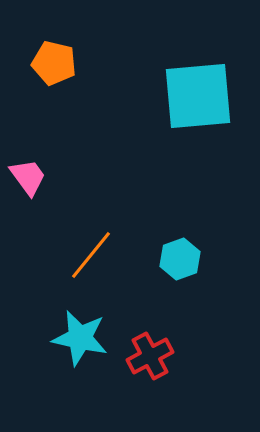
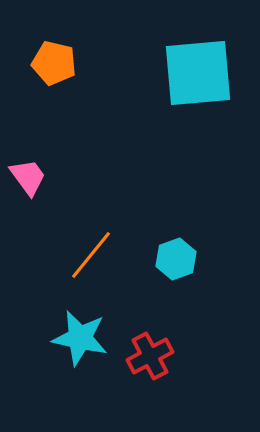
cyan square: moved 23 px up
cyan hexagon: moved 4 px left
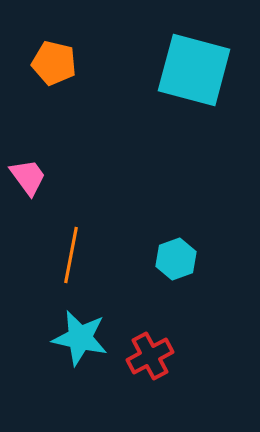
cyan square: moved 4 px left, 3 px up; rotated 20 degrees clockwise
orange line: moved 20 px left; rotated 28 degrees counterclockwise
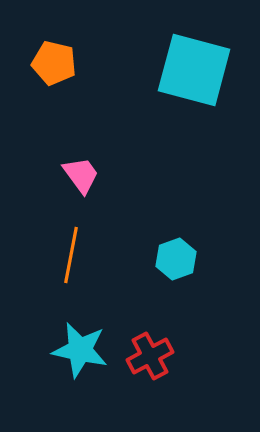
pink trapezoid: moved 53 px right, 2 px up
cyan star: moved 12 px down
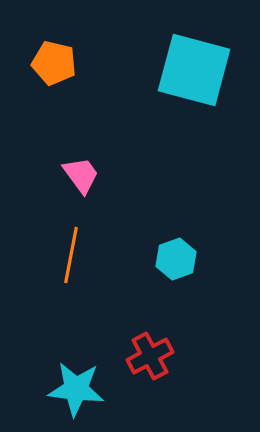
cyan star: moved 4 px left, 39 px down; rotated 6 degrees counterclockwise
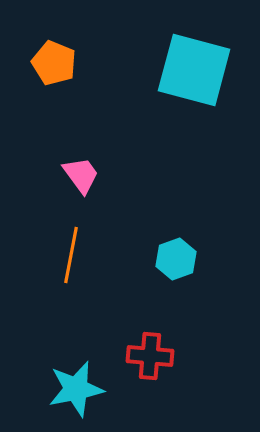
orange pentagon: rotated 9 degrees clockwise
red cross: rotated 33 degrees clockwise
cyan star: rotated 18 degrees counterclockwise
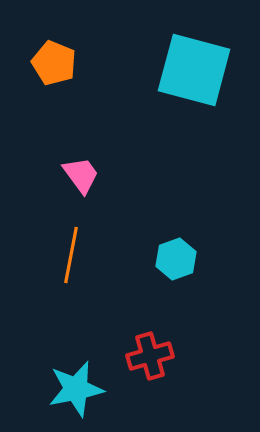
red cross: rotated 21 degrees counterclockwise
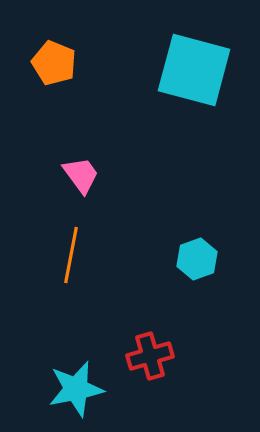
cyan hexagon: moved 21 px right
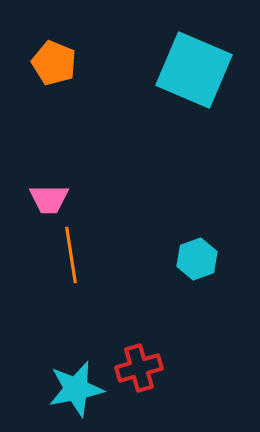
cyan square: rotated 8 degrees clockwise
pink trapezoid: moved 32 px left, 24 px down; rotated 126 degrees clockwise
orange line: rotated 20 degrees counterclockwise
red cross: moved 11 px left, 12 px down
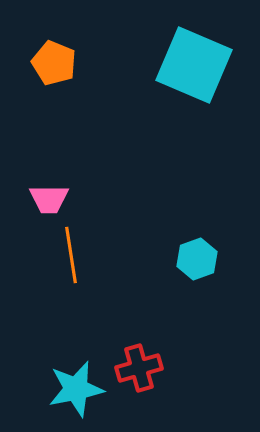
cyan square: moved 5 px up
